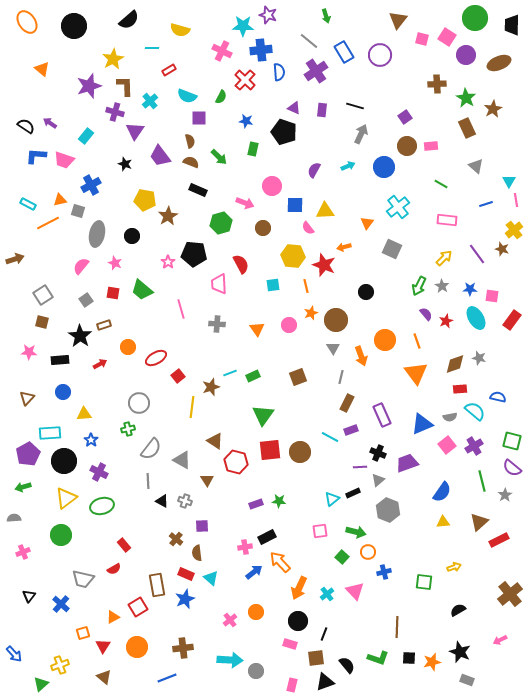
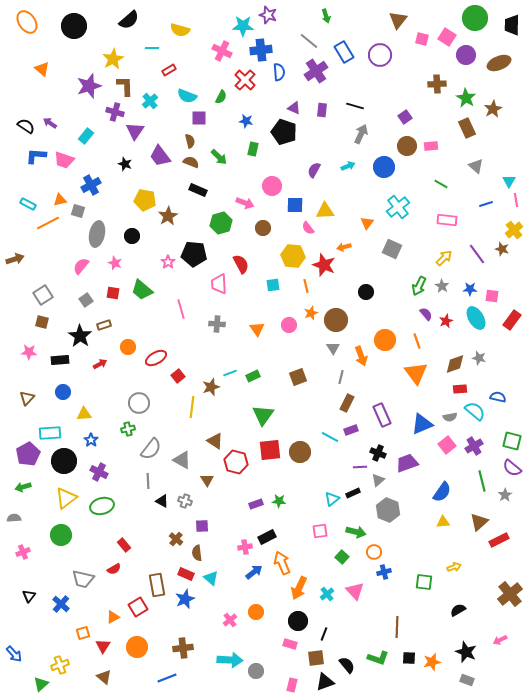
orange circle at (368, 552): moved 6 px right
orange arrow at (280, 562): moved 2 px right, 1 px down; rotated 20 degrees clockwise
black star at (460, 652): moved 6 px right
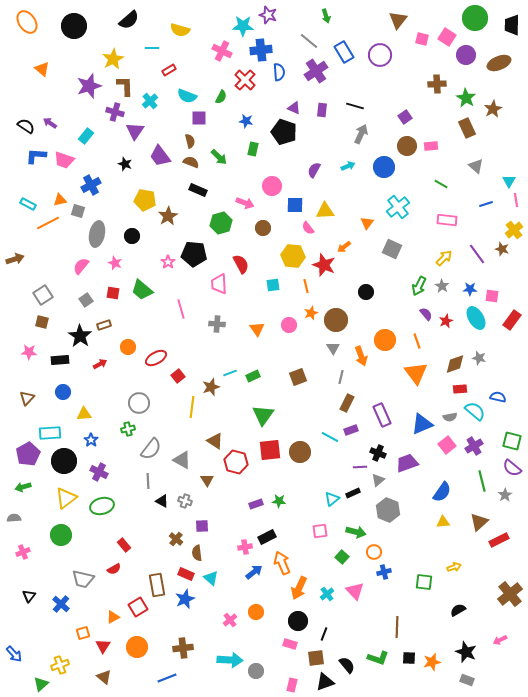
orange arrow at (344, 247): rotated 24 degrees counterclockwise
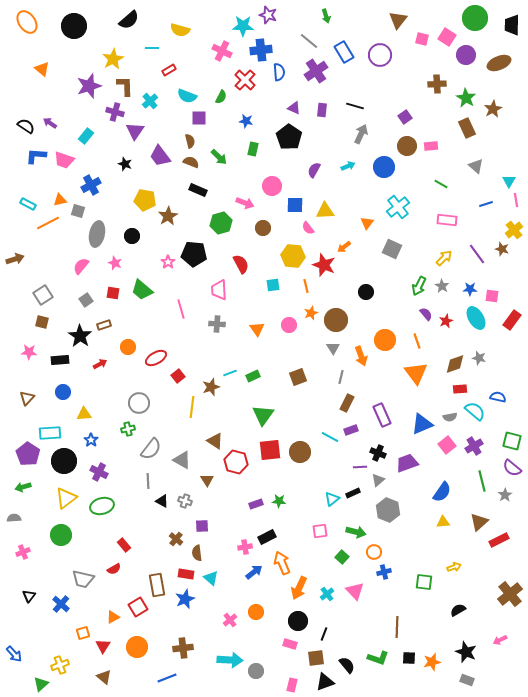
black pentagon at (284, 132): moved 5 px right, 5 px down; rotated 15 degrees clockwise
pink trapezoid at (219, 284): moved 6 px down
purple pentagon at (28, 454): rotated 10 degrees counterclockwise
red rectangle at (186, 574): rotated 14 degrees counterclockwise
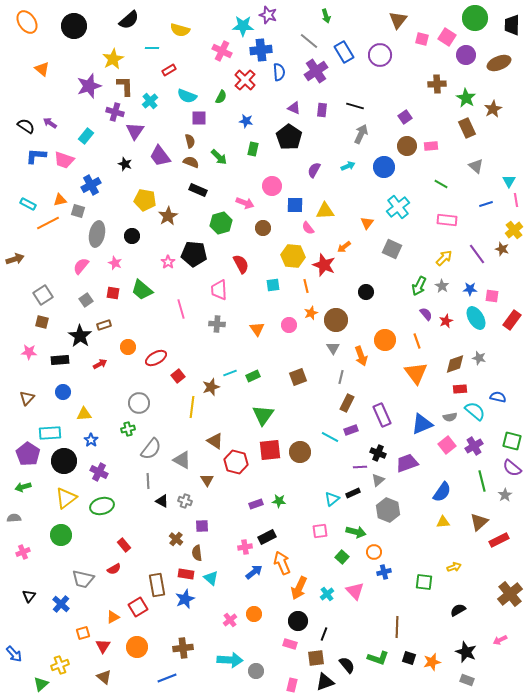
orange circle at (256, 612): moved 2 px left, 2 px down
black square at (409, 658): rotated 16 degrees clockwise
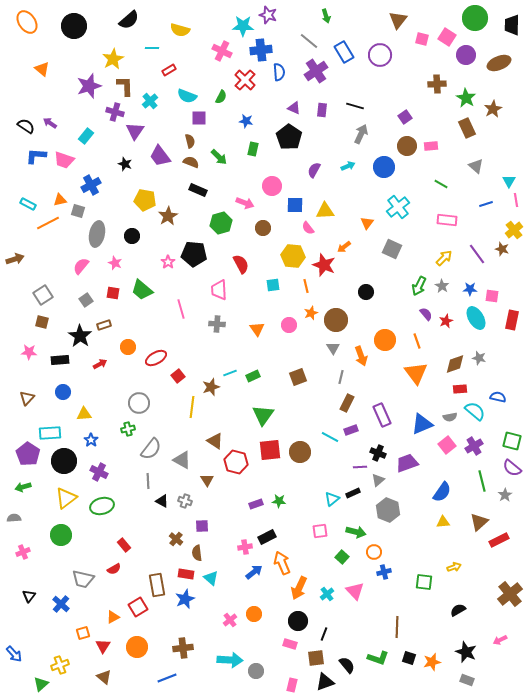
red rectangle at (512, 320): rotated 24 degrees counterclockwise
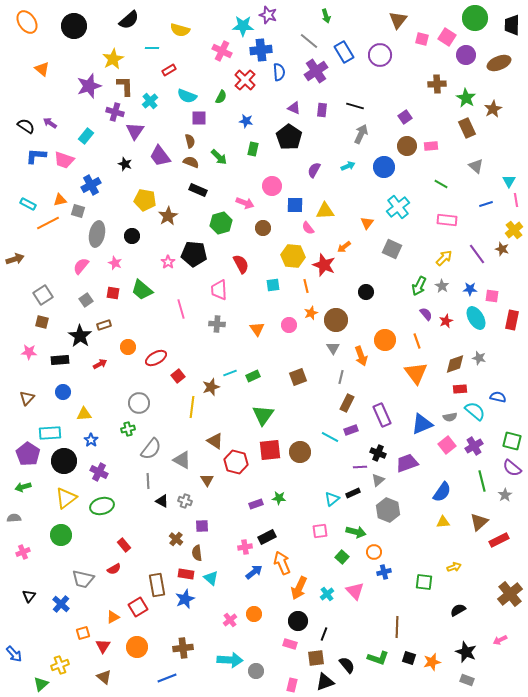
green star at (279, 501): moved 3 px up
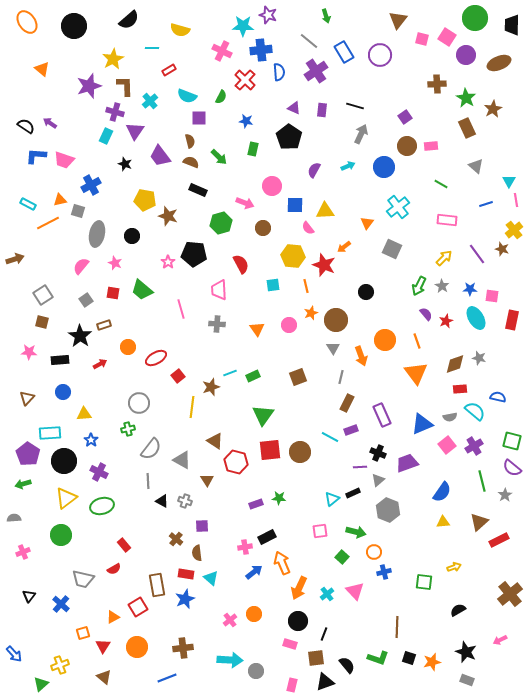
cyan rectangle at (86, 136): moved 20 px right; rotated 14 degrees counterclockwise
brown star at (168, 216): rotated 24 degrees counterclockwise
green arrow at (23, 487): moved 3 px up
